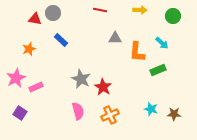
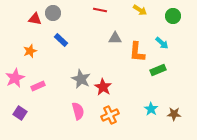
yellow arrow: rotated 32 degrees clockwise
orange star: moved 1 px right, 2 px down
pink star: moved 1 px left
pink rectangle: moved 2 px right, 1 px up
cyan star: rotated 16 degrees clockwise
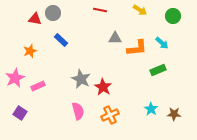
orange L-shape: moved 4 px up; rotated 100 degrees counterclockwise
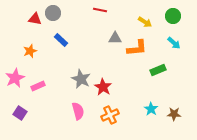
yellow arrow: moved 5 px right, 12 px down
cyan arrow: moved 12 px right
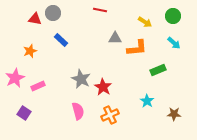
cyan star: moved 4 px left, 8 px up
purple square: moved 4 px right
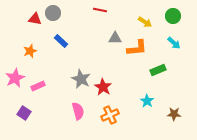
blue rectangle: moved 1 px down
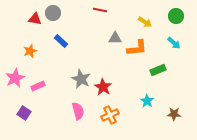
green circle: moved 3 px right
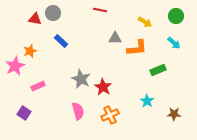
pink star: moved 12 px up
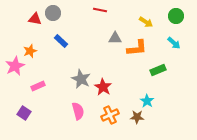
yellow arrow: moved 1 px right
brown star: moved 37 px left, 3 px down
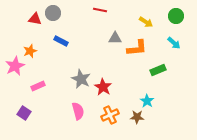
blue rectangle: rotated 16 degrees counterclockwise
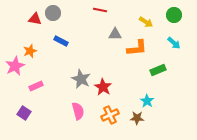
green circle: moved 2 px left, 1 px up
gray triangle: moved 4 px up
pink rectangle: moved 2 px left
brown star: moved 1 px down
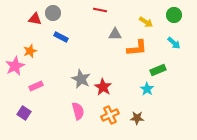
blue rectangle: moved 4 px up
cyan star: moved 12 px up
